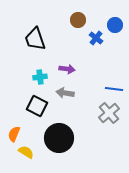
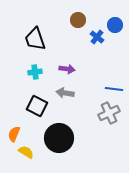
blue cross: moved 1 px right, 1 px up
cyan cross: moved 5 px left, 5 px up
gray cross: rotated 15 degrees clockwise
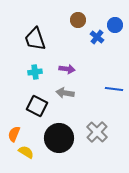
gray cross: moved 12 px left, 19 px down; rotated 20 degrees counterclockwise
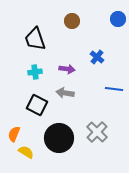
brown circle: moved 6 px left, 1 px down
blue circle: moved 3 px right, 6 px up
blue cross: moved 20 px down
black square: moved 1 px up
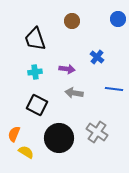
gray arrow: moved 9 px right
gray cross: rotated 10 degrees counterclockwise
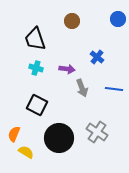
cyan cross: moved 1 px right, 4 px up; rotated 24 degrees clockwise
gray arrow: moved 8 px right, 5 px up; rotated 120 degrees counterclockwise
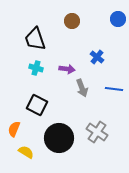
orange semicircle: moved 5 px up
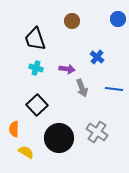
black square: rotated 20 degrees clockwise
orange semicircle: rotated 21 degrees counterclockwise
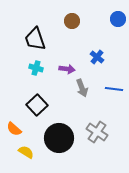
orange semicircle: rotated 49 degrees counterclockwise
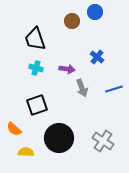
blue circle: moved 23 px left, 7 px up
blue line: rotated 24 degrees counterclockwise
black square: rotated 25 degrees clockwise
gray cross: moved 6 px right, 9 px down
yellow semicircle: rotated 28 degrees counterclockwise
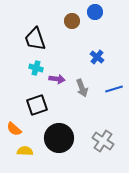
purple arrow: moved 10 px left, 10 px down
yellow semicircle: moved 1 px left, 1 px up
